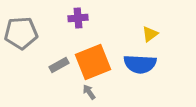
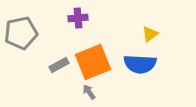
gray pentagon: rotated 8 degrees counterclockwise
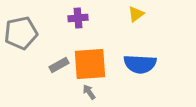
yellow triangle: moved 14 px left, 20 px up
orange square: moved 3 px left, 2 px down; rotated 18 degrees clockwise
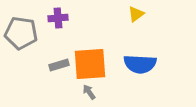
purple cross: moved 20 px left
gray pentagon: rotated 20 degrees clockwise
gray rectangle: rotated 12 degrees clockwise
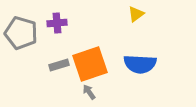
purple cross: moved 1 px left, 5 px down
gray pentagon: rotated 8 degrees clockwise
orange square: rotated 15 degrees counterclockwise
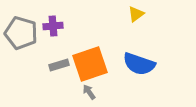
purple cross: moved 4 px left, 3 px down
blue semicircle: moved 1 px left; rotated 16 degrees clockwise
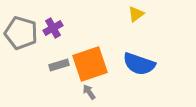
purple cross: moved 2 px down; rotated 24 degrees counterclockwise
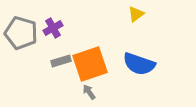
gray rectangle: moved 2 px right, 4 px up
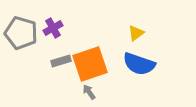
yellow triangle: moved 19 px down
